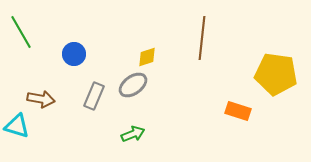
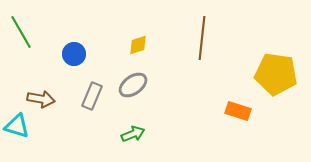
yellow diamond: moved 9 px left, 12 px up
gray rectangle: moved 2 px left
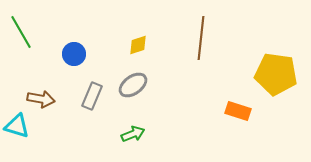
brown line: moved 1 px left
